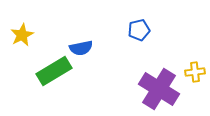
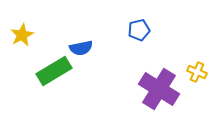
yellow cross: moved 2 px right; rotated 30 degrees clockwise
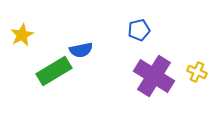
blue semicircle: moved 2 px down
purple cross: moved 5 px left, 13 px up
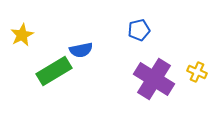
purple cross: moved 3 px down
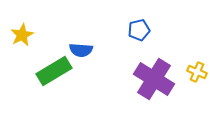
blue semicircle: rotated 15 degrees clockwise
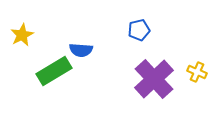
purple cross: rotated 15 degrees clockwise
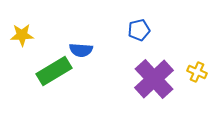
yellow star: rotated 25 degrees clockwise
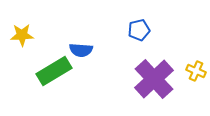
yellow cross: moved 1 px left, 1 px up
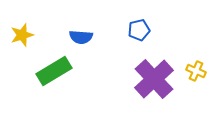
yellow star: rotated 15 degrees counterclockwise
blue semicircle: moved 13 px up
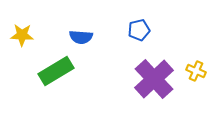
yellow star: rotated 20 degrees clockwise
green rectangle: moved 2 px right
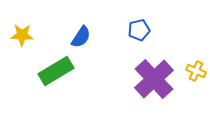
blue semicircle: rotated 60 degrees counterclockwise
